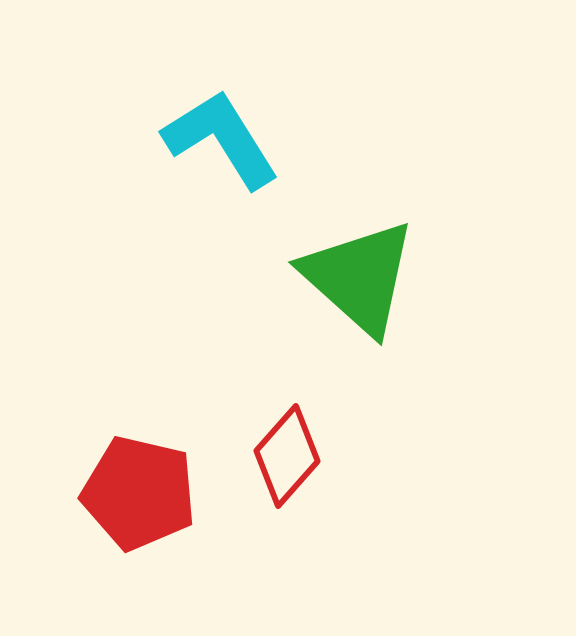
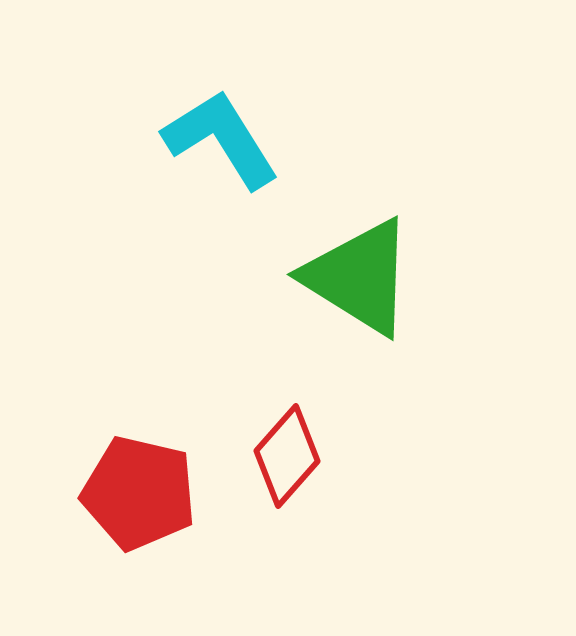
green triangle: rotated 10 degrees counterclockwise
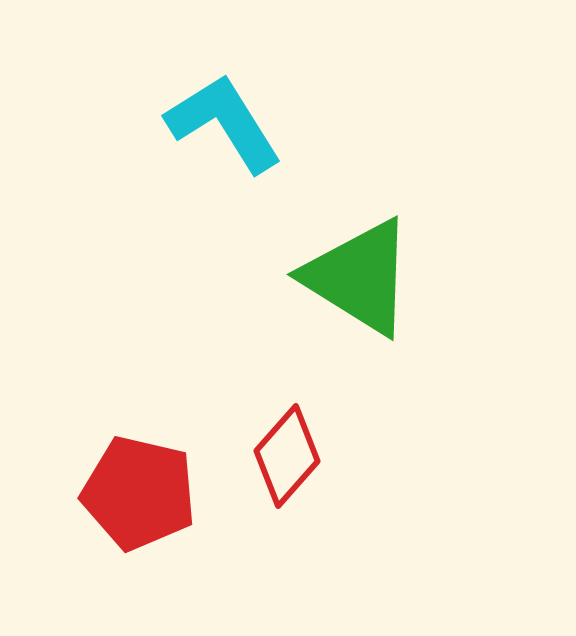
cyan L-shape: moved 3 px right, 16 px up
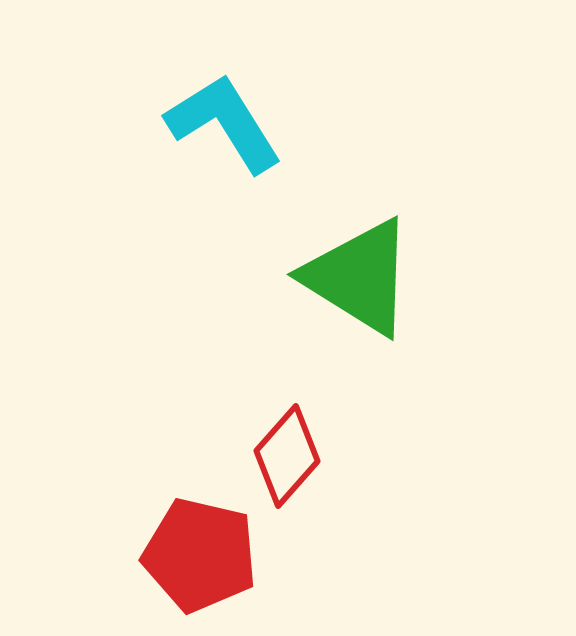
red pentagon: moved 61 px right, 62 px down
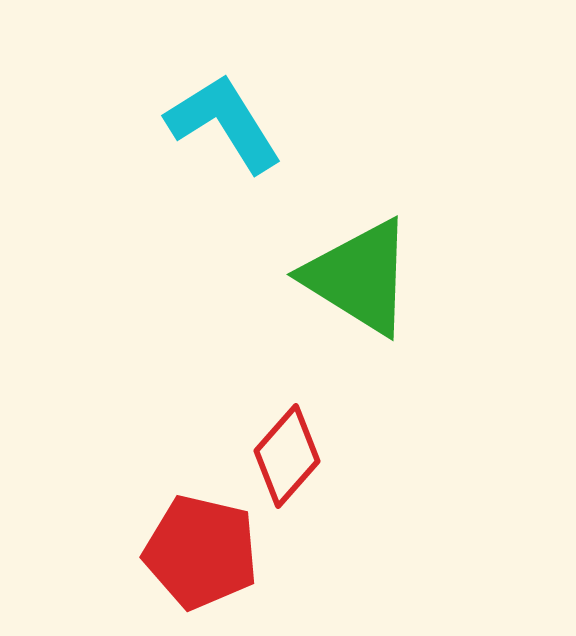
red pentagon: moved 1 px right, 3 px up
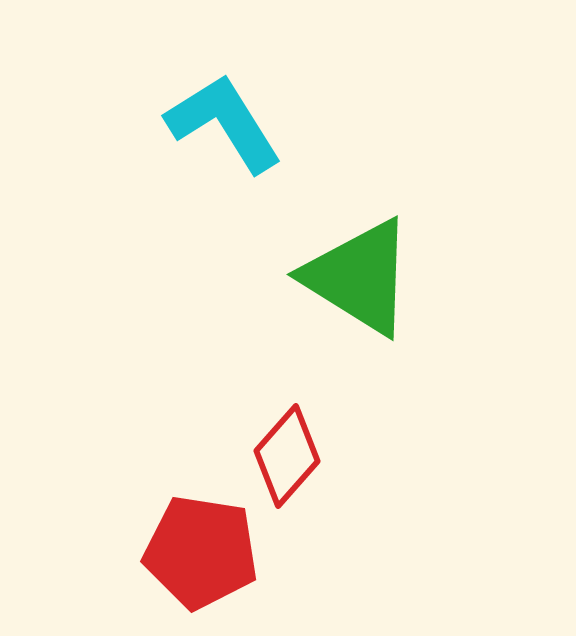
red pentagon: rotated 4 degrees counterclockwise
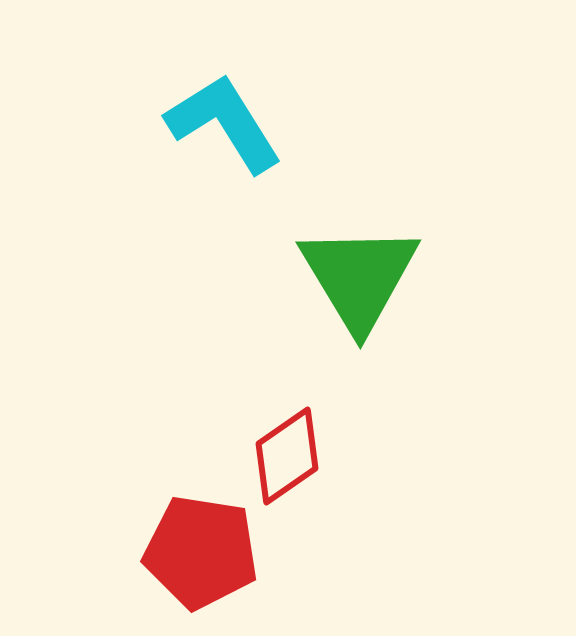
green triangle: rotated 27 degrees clockwise
red diamond: rotated 14 degrees clockwise
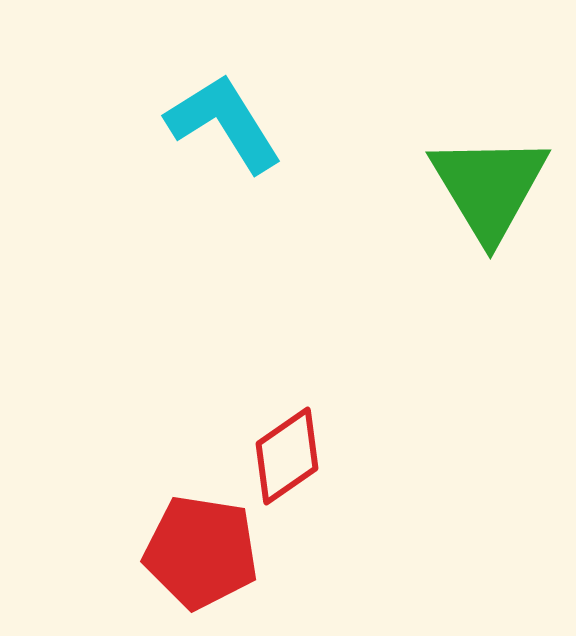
green triangle: moved 130 px right, 90 px up
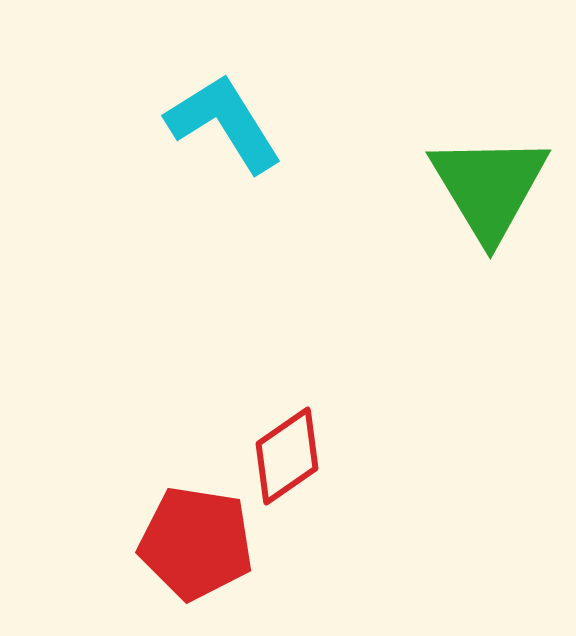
red pentagon: moved 5 px left, 9 px up
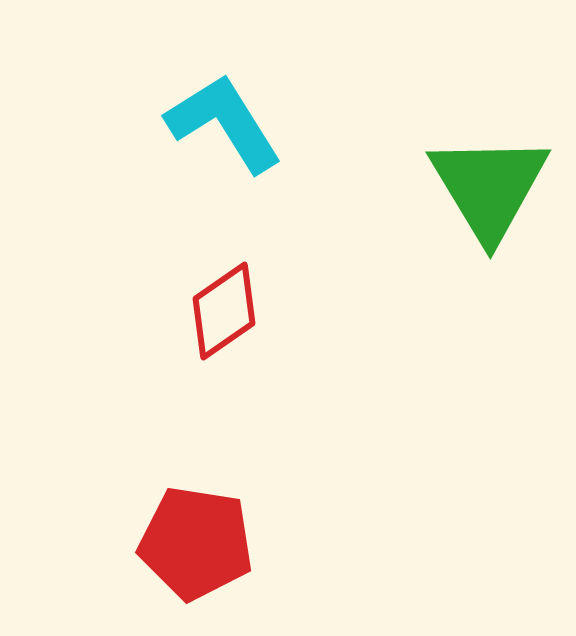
red diamond: moved 63 px left, 145 px up
